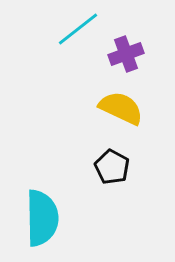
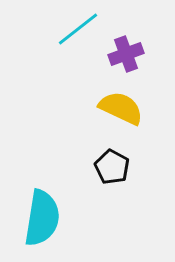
cyan semicircle: rotated 10 degrees clockwise
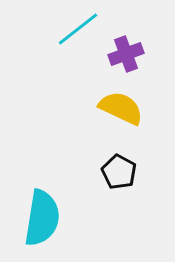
black pentagon: moved 7 px right, 5 px down
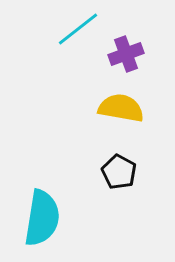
yellow semicircle: rotated 15 degrees counterclockwise
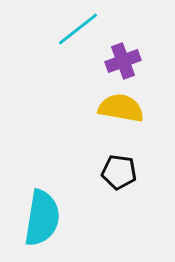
purple cross: moved 3 px left, 7 px down
black pentagon: rotated 20 degrees counterclockwise
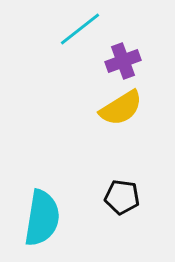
cyan line: moved 2 px right
yellow semicircle: rotated 138 degrees clockwise
black pentagon: moved 3 px right, 25 px down
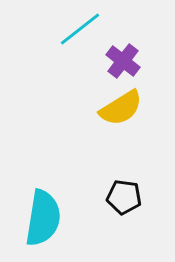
purple cross: rotated 32 degrees counterclockwise
black pentagon: moved 2 px right
cyan semicircle: moved 1 px right
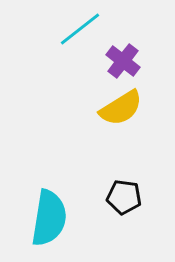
cyan semicircle: moved 6 px right
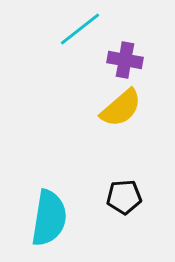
purple cross: moved 2 px right, 1 px up; rotated 28 degrees counterclockwise
yellow semicircle: rotated 9 degrees counterclockwise
black pentagon: rotated 12 degrees counterclockwise
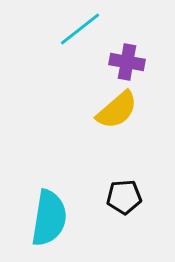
purple cross: moved 2 px right, 2 px down
yellow semicircle: moved 4 px left, 2 px down
